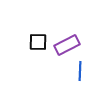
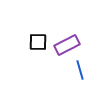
blue line: moved 1 px up; rotated 18 degrees counterclockwise
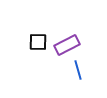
blue line: moved 2 px left
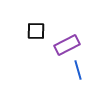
black square: moved 2 px left, 11 px up
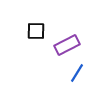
blue line: moved 1 px left, 3 px down; rotated 48 degrees clockwise
